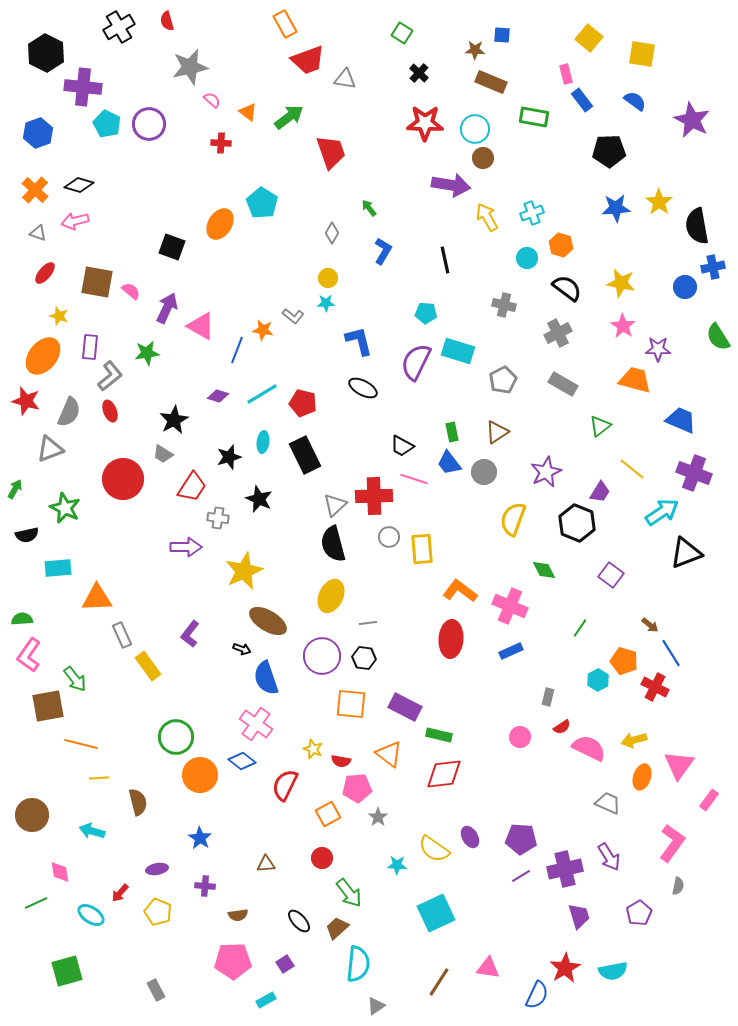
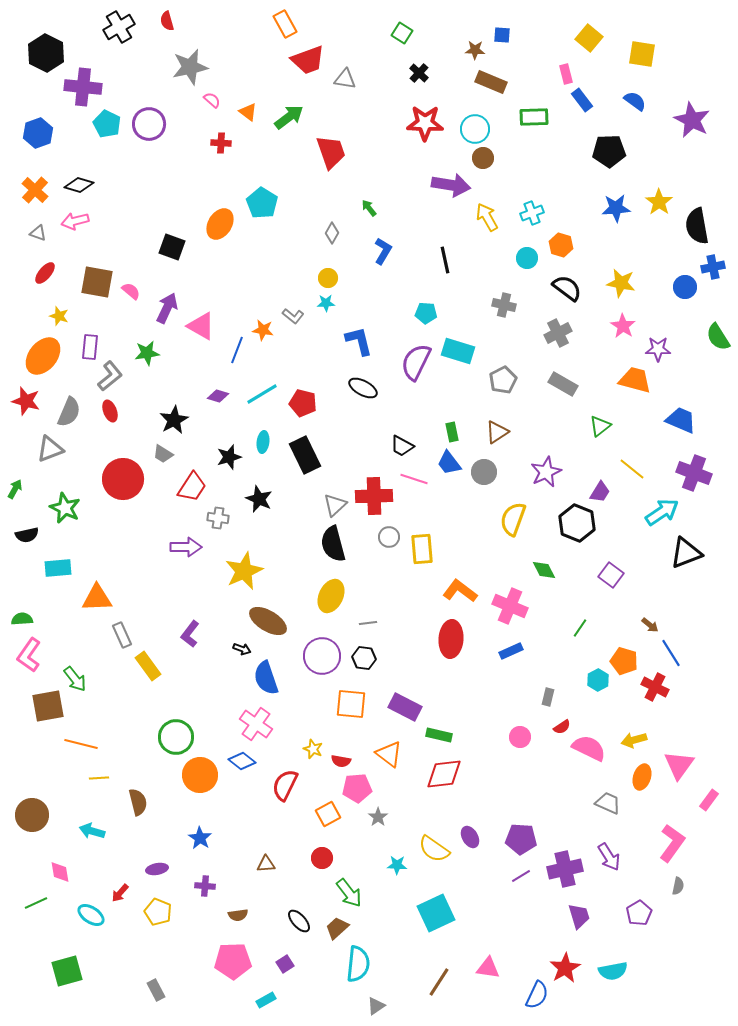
green rectangle at (534, 117): rotated 12 degrees counterclockwise
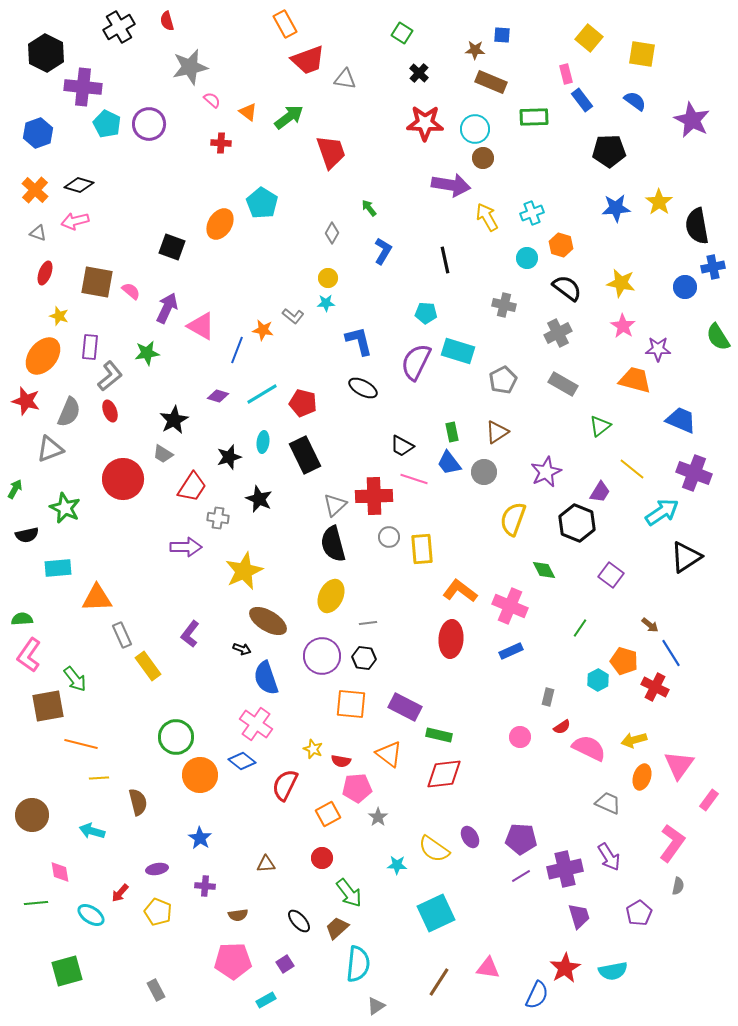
red ellipse at (45, 273): rotated 20 degrees counterclockwise
black triangle at (686, 553): moved 4 px down; rotated 12 degrees counterclockwise
green line at (36, 903): rotated 20 degrees clockwise
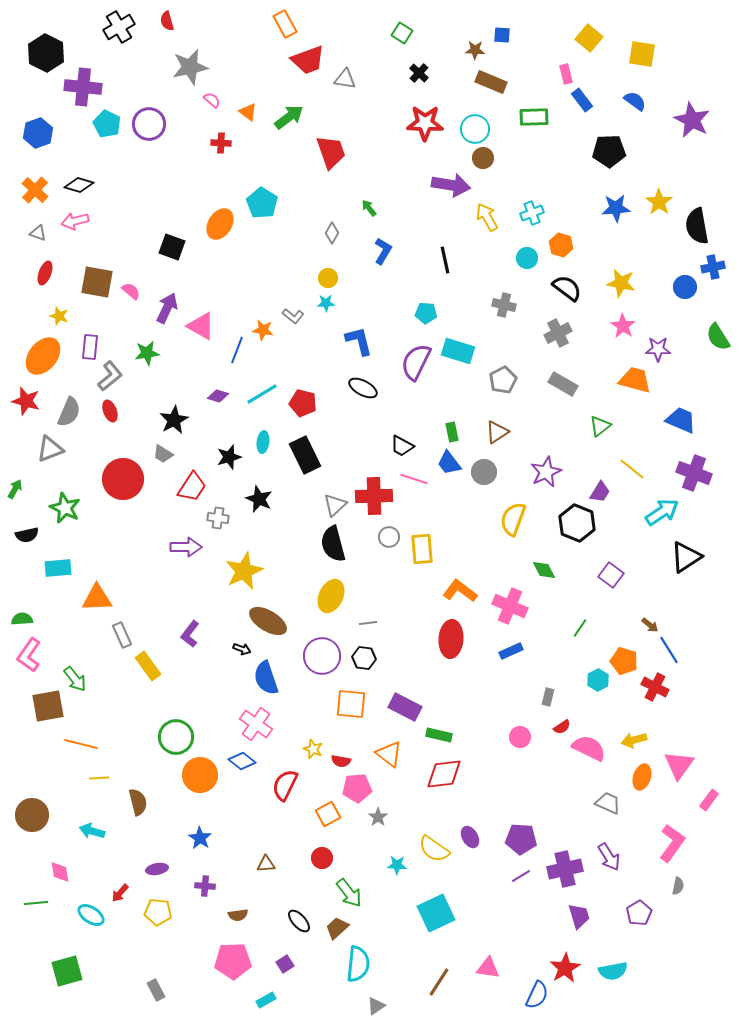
blue line at (671, 653): moved 2 px left, 3 px up
yellow pentagon at (158, 912): rotated 16 degrees counterclockwise
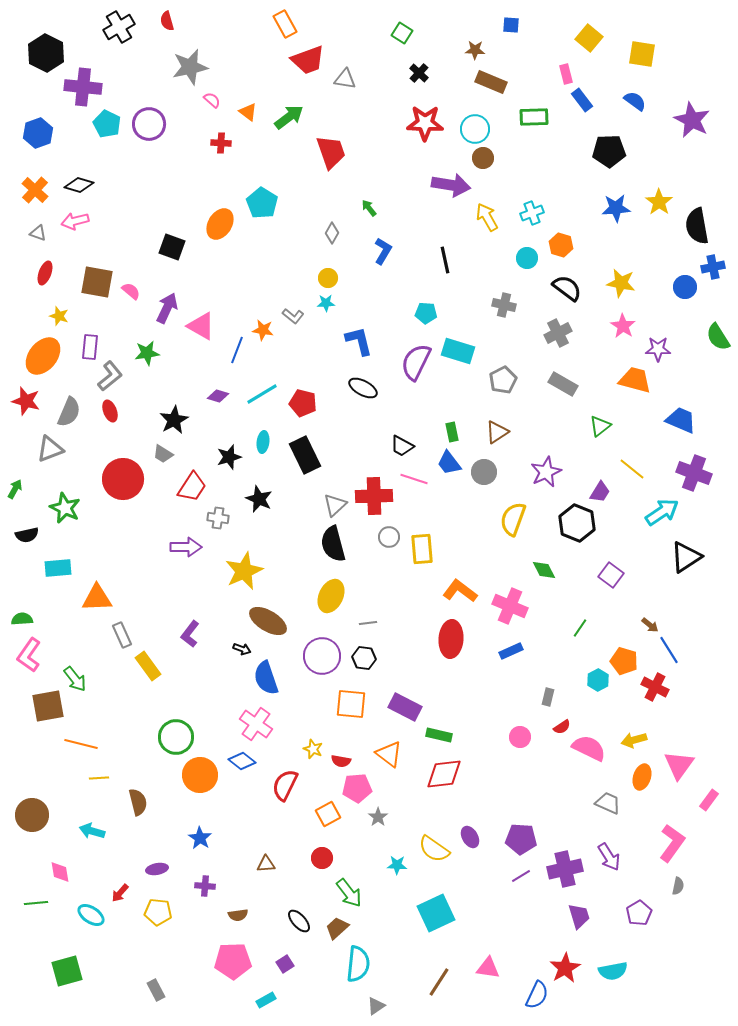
blue square at (502, 35): moved 9 px right, 10 px up
